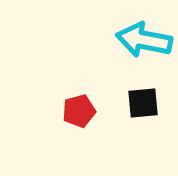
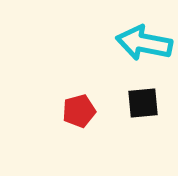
cyan arrow: moved 3 px down
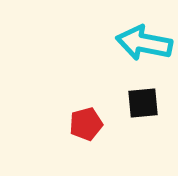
red pentagon: moved 7 px right, 13 px down
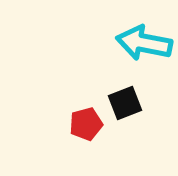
black square: moved 18 px left; rotated 16 degrees counterclockwise
